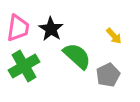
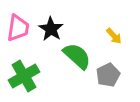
green cross: moved 10 px down
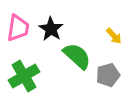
gray pentagon: rotated 10 degrees clockwise
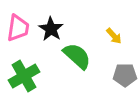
gray pentagon: moved 17 px right; rotated 15 degrees clockwise
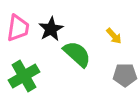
black star: rotated 10 degrees clockwise
green semicircle: moved 2 px up
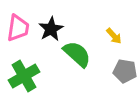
gray pentagon: moved 4 px up; rotated 10 degrees clockwise
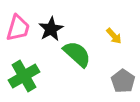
pink trapezoid: rotated 8 degrees clockwise
gray pentagon: moved 2 px left, 10 px down; rotated 25 degrees clockwise
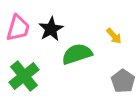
green semicircle: rotated 60 degrees counterclockwise
green cross: rotated 8 degrees counterclockwise
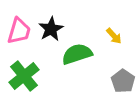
pink trapezoid: moved 1 px right, 3 px down
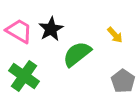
pink trapezoid: rotated 76 degrees counterclockwise
yellow arrow: moved 1 px right, 1 px up
green semicircle: rotated 20 degrees counterclockwise
green cross: rotated 16 degrees counterclockwise
